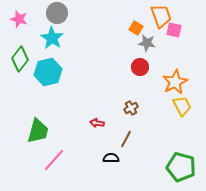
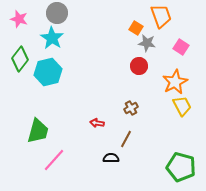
pink square: moved 7 px right, 17 px down; rotated 21 degrees clockwise
red circle: moved 1 px left, 1 px up
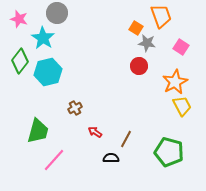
cyan star: moved 9 px left
green diamond: moved 2 px down
brown cross: moved 56 px left
red arrow: moved 2 px left, 9 px down; rotated 24 degrees clockwise
green pentagon: moved 12 px left, 15 px up
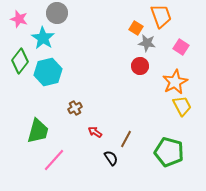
red circle: moved 1 px right
black semicircle: rotated 56 degrees clockwise
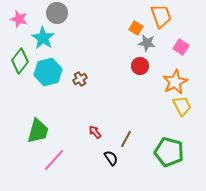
brown cross: moved 5 px right, 29 px up
red arrow: rotated 16 degrees clockwise
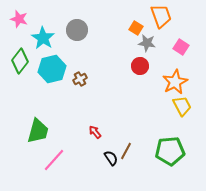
gray circle: moved 20 px right, 17 px down
cyan hexagon: moved 4 px right, 3 px up
brown line: moved 12 px down
green pentagon: moved 1 px right, 1 px up; rotated 20 degrees counterclockwise
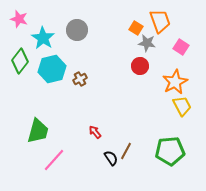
orange trapezoid: moved 1 px left, 5 px down
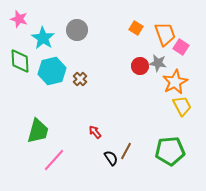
orange trapezoid: moved 5 px right, 13 px down
gray star: moved 11 px right, 20 px down
green diamond: rotated 40 degrees counterclockwise
cyan hexagon: moved 2 px down
brown cross: rotated 16 degrees counterclockwise
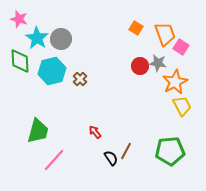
gray circle: moved 16 px left, 9 px down
cyan star: moved 6 px left
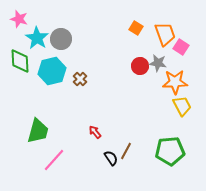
orange star: rotated 25 degrees clockwise
